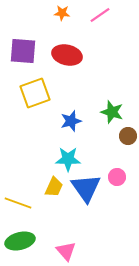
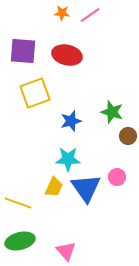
pink line: moved 10 px left
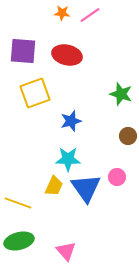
green star: moved 9 px right, 18 px up
yellow trapezoid: moved 1 px up
green ellipse: moved 1 px left
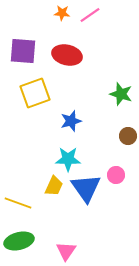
pink circle: moved 1 px left, 2 px up
pink triangle: rotated 15 degrees clockwise
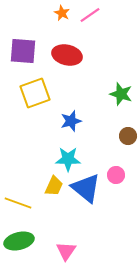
orange star: rotated 21 degrees clockwise
blue triangle: rotated 16 degrees counterclockwise
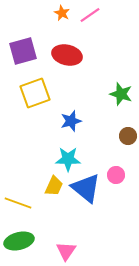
purple square: rotated 20 degrees counterclockwise
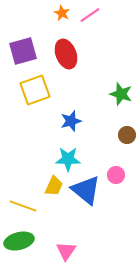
red ellipse: moved 1 px left, 1 px up; rotated 56 degrees clockwise
yellow square: moved 3 px up
brown circle: moved 1 px left, 1 px up
blue triangle: moved 2 px down
yellow line: moved 5 px right, 3 px down
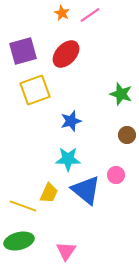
red ellipse: rotated 64 degrees clockwise
yellow trapezoid: moved 5 px left, 7 px down
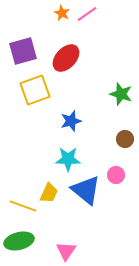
pink line: moved 3 px left, 1 px up
red ellipse: moved 4 px down
brown circle: moved 2 px left, 4 px down
